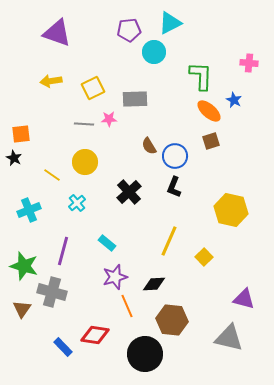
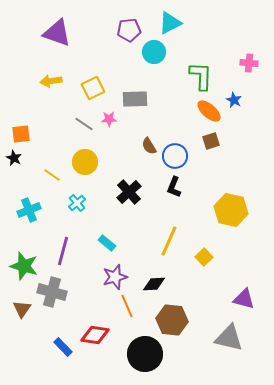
gray line at (84, 124): rotated 30 degrees clockwise
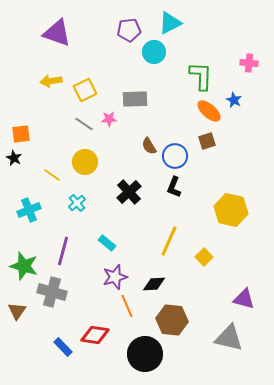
yellow square at (93, 88): moved 8 px left, 2 px down
brown square at (211, 141): moved 4 px left
brown triangle at (22, 309): moved 5 px left, 2 px down
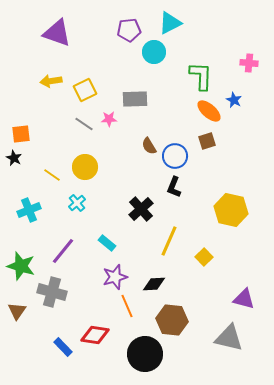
yellow circle at (85, 162): moved 5 px down
black cross at (129, 192): moved 12 px right, 17 px down
purple line at (63, 251): rotated 24 degrees clockwise
green star at (24, 266): moved 3 px left
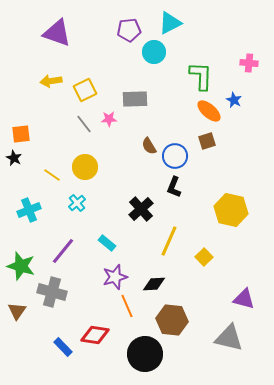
gray line at (84, 124): rotated 18 degrees clockwise
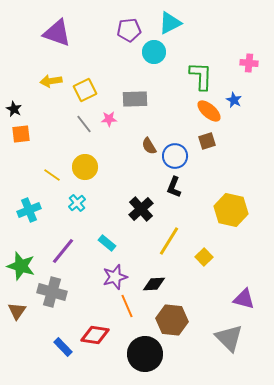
black star at (14, 158): moved 49 px up
yellow line at (169, 241): rotated 8 degrees clockwise
gray triangle at (229, 338): rotated 32 degrees clockwise
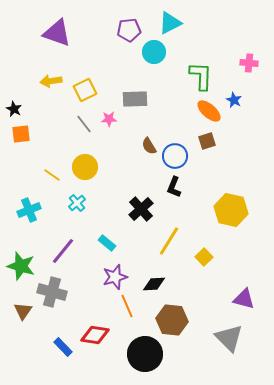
brown triangle at (17, 311): moved 6 px right
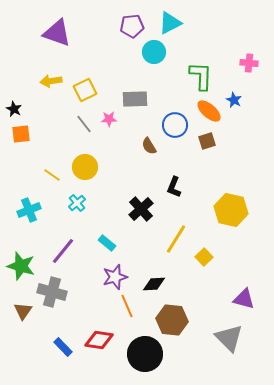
purple pentagon at (129, 30): moved 3 px right, 4 px up
blue circle at (175, 156): moved 31 px up
yellow line at (169, 241): moved 7 px right, 2 px up
red diamond at (95, 335): moved 4 px right, 5 px down
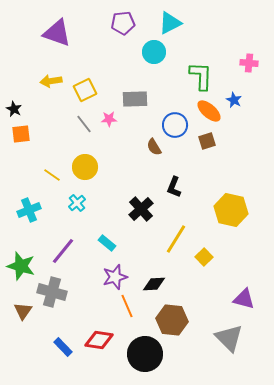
purple pentagon at (132, 26): moved 9 px left, 3 px up
brown semicircle at (149, 146): moved 5 px right, 1 px down
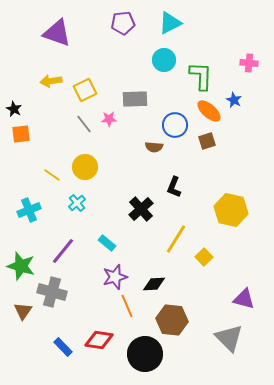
cyan circle at (154, 52): moved 10 px right, 8 px down
brown semicircle at (154, 147): rotated 54 degrees counterclockwise
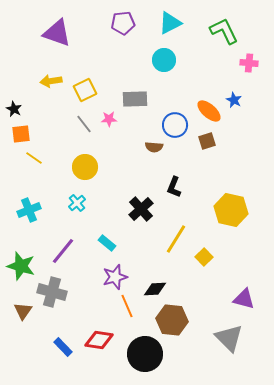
green L-shape at (201, 76): moved 23 px right, 45 px up; rotated 28 degrees counterclockwise
yellow line at (52, 175): moved 18 px left, 17 px up
black diamond at (154, 284): moved 1 px right, 5 px down
